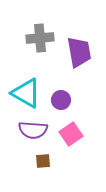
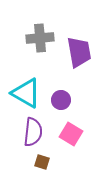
purple semicircle: moved 2 px down; rotated 88 degrees counterclockwise
pink square: rotated 25 degrees counterclockwise
brown square: moved 1 px left, 1 px down; rotated 21 degrees clockwise
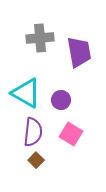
brown square: moved 6 px left, 2 px up; rotated 28 degrees clockwise
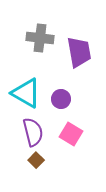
gray cross: rotated 12 degrees clockwise
purple circle: moved 1 px up
purple semicircle: rotated 20 degrees counterclockwise
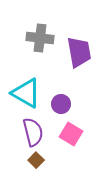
purple circle: moved 5 px down
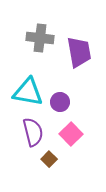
cyan triangle: moved 2 px right, 1 px up; rotated 20 degrees counterclockwise
purple circle: moved 1 px left, 2 px up
pink square: rotated 15 degrees clockwise
brown square: moved 13 px right, 1 px up
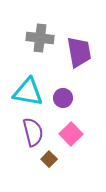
purple circle: moved 3 px right, 4 px up
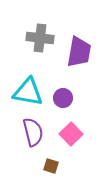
purple trapezoid: rotated 20 degrees clockwise
brown square: moved 2 px right, 7 px down; rotated 28 degrees counterclockwise
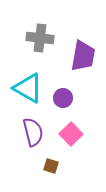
purple trapezoid: moved 4 px right, 4 px down
cyan triangle: moved 4 px up; rotated 20 degrees clockwise
